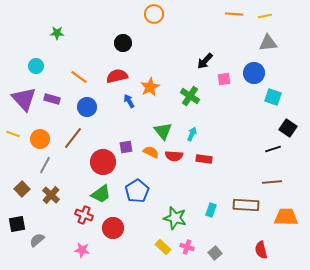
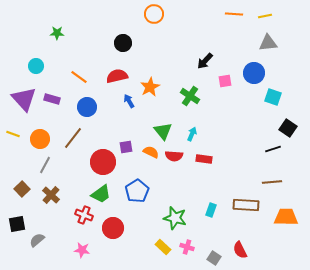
pink square at (224, 79): moved 1 px right, 2 px down
red semicircle at (261, 250): moved 21 px left; rotated 12 degrees counterclockwise
gray square at (215, 253): moved 1 px left, 5 px down; rotated 16 degrees counterclockwise
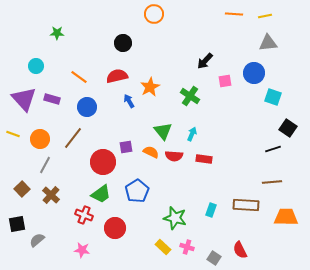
red circle at (113, 228): moved 2 px right
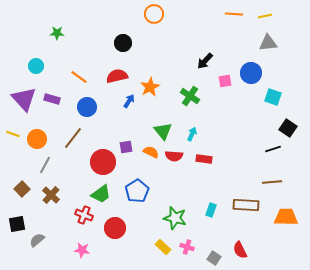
blue circle at (254, 73): moved 3 px left
blue arrow at (129, 101): rotated 64 degrees clockwise
orange circle at (40, 139): moved 3 px left
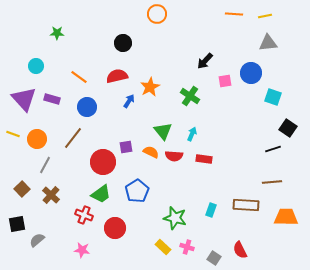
orange circle at (154, 14): moved 3 px right
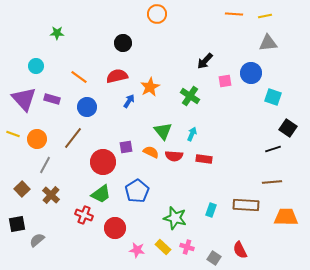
pink star at (82, 250): moved 55 px right
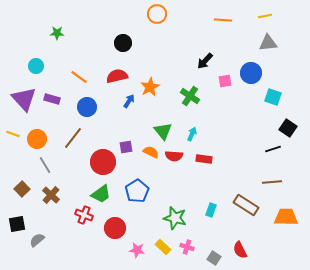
orange line at (234, 14): moved 11 px left, 6 px down
gray line at (45, 165): rotated 60 degrees counterclockwise
brown rectangle at (246, 205): rotated 30 degrees clockwise
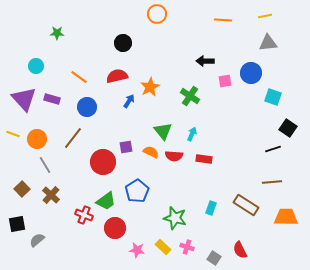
black arrow at (205, 61): rotated 48 degrees clockwise
green trapezoid at (101, 194): moved 5 px right, 7 px down
cyan rectangle at (211, 210): moved 2 px up
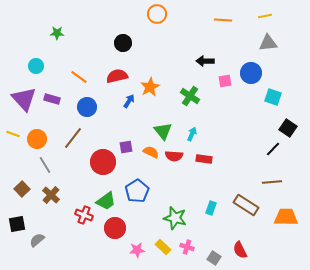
black line at (273, 149): rotated 28 degrees counterclockwise
pink star at (137, 250): rotated 14 degrees counterclockwise
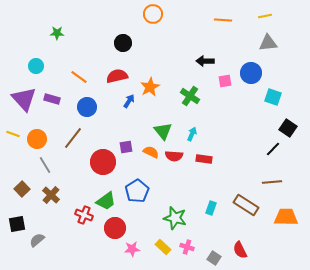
orange circle at (157, 14): moved 4 px left
pink star at (137, 250): moved 5 px left, 1 px up
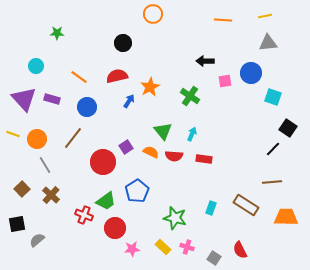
purple square at (126, 147): rotated 24 degrees counterclockwise
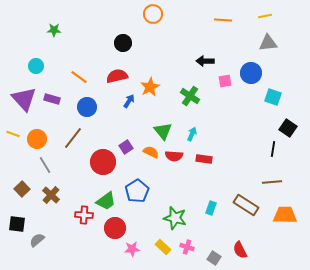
green star at (57, 33): moved 3 px left, 3 px up
black line at (273, 149): rotated 35 degrees counterclockwise
red cross at (84, 215): rotated 18 degrees counterclockwise
orange trapezoid at (286, 217): moved 1 px left, 2 px up
black square at (17, 224): rotated 18 degrees clockwise
